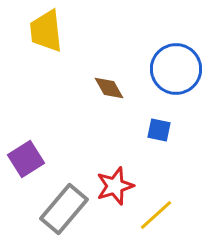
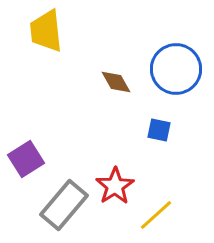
brown diamond: moved 7 px right, 6 px up
red star: rotated 15 degrees counterclockwise
gray rectangle: moved 4 px up
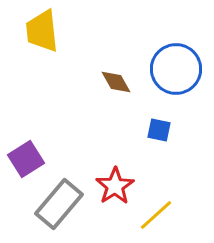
yellow trapezoid: moved 4 px left
gray rectangle: moved 5 px left, 1 px up
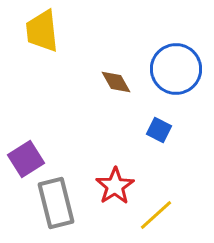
blue square: rotated 15 degrees clockwise
gray rectangle: moved 3 px left, 1 px up; rotated 54 degrees counterclockwise
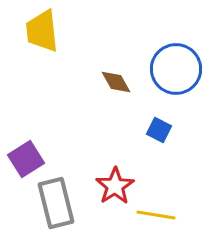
yellow line: rotated 51 degrees clockwise
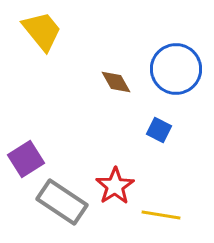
yellow trapezoid: rotated 147 degrees clockwise
gray rectangle: moved 6 px right, 1 px up; rotated 42 degrees counterclockwise
yellow line: moved 5 px right
